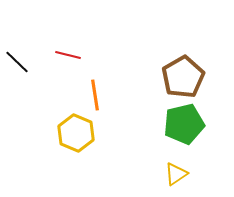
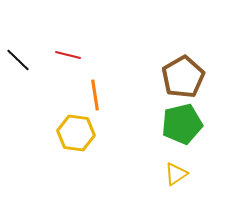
black line: moved 1 px right, 2 px up
green pentagon: moved 2 px left
yellow hexagon: rotated 15 degrees counterclockwise
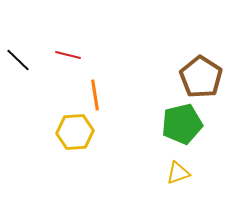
brown pentagon: moved 18 px right; rotated 9 degrees counterclockwise
yellow hexagon: moved 1 px left, 1 px up; rotated 12 degrees counterclockwise
yellow triangle: moved 2 px right, 1 px up; rotated 15 degrees clockwise
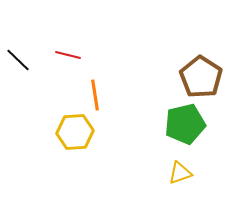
green pentagon: moved 3 px right
yellow triangle: moved 2 px right
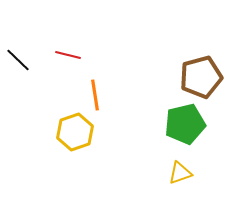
brown pentagon: rotated 24 degrees clockwise
yellow hexagon: rotated 15 degrees counterclockwise
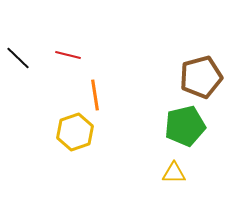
black line: moved 2 px up
green pentagon: moved 2 px down
yellow triangle: moved 6 px left; rotated 20 degrees clockwise
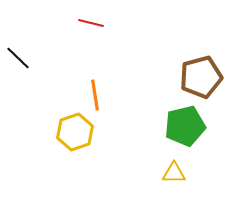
red line: moved 23 px right, 32 px up
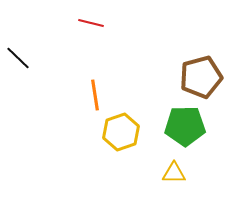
green pentagon: rotated 12 degrees clockwise
yellow hexagon: moved 46 px right
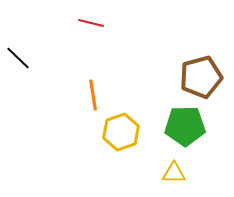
orange line: moved 2 px left
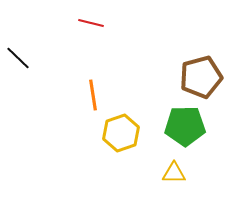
yellow hexagon: moved 1 px down
